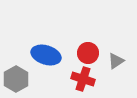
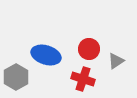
red circle: moved 1 px right, 4 px up
gray hexagon: moved 2 px up
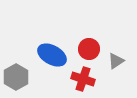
blue ellipse: moved 6 px right; rotated 12 degrees clockwise
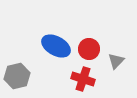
blue ellipse: moved 4 px right, 9 px up
gray triangle: rotated 12 degrees counterclockwise
gray hexagon: moved 1 px right, 1 px up; rotated 15 degrees clockwise
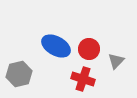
gray hexagon: moved 2 px right, 2 px up
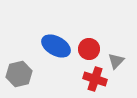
red cross: moved 12 px right
